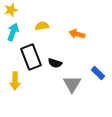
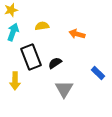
black semicircle: rotated 128 degrees clockwise
gray triangle: moved 8 px left, 5 px down
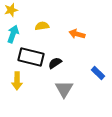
cyan arrow: moved 2 px down
black rectangle: rotated 55 degrees counterclockwise
yellow arrow: moved 2 px right
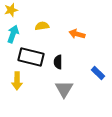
black semicircle: moved 3 px right, 1 px up; rotated 56 degrees counterclockwise
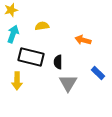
orange arrow: moved 6 px right, 6 px down
gray triangle: moved 4 px right, 6 px up
